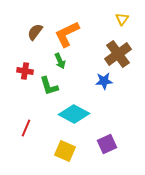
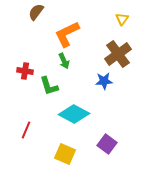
brown semicircle: moved 1 px right, 20 px up
green arrow: moved 4 px right
red line: moved 2 px down
purple square: rotated 30 degrees counterclockwise
yellow square: moved 3 px down
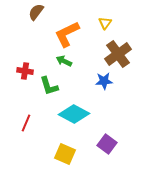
yellow triangle: moved 17 px left, 4 px down
green arrow: rotated 140 degrees clockwise
red line: moved 7 px up
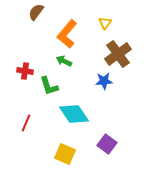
orange L-shape: rotated 24 degrees counterclockwise
cyan diamond: rotated 28 degrees clockwise
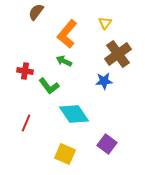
green L-shape: rotated 20 degrees counterclockwise
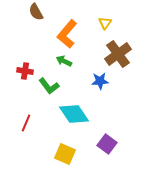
brown semicircle: rotated 66 degrees counterclockwise
blue star: moved 4 px left
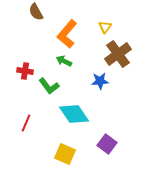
yellow triangle: moved 4 px down
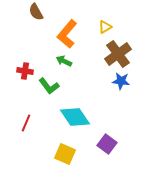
yellow triangle: rotated 24 degrees clockwise
blue star: moved 21 px right; rotated 12 degrees clockwise
cyan diamond: moved 1 px right, 3 px down
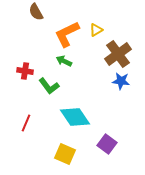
yellow triangle: moved 9 px left, 3 px down
orange L-shape: rotated 24 degrees clockwise
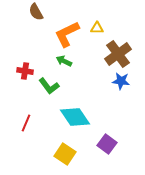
yellow triangle: moved 1 px right, 2 px up; rotated 32 degrees clockwise
yellow square: rotated 10 degrees clockwise
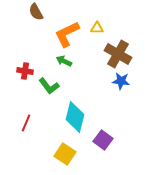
brown cross: rotated 24 degrees counterclockwise
cyan diamond: rotated 48 degrees clockwise
purple square: moved 4 px left, 4 px up
